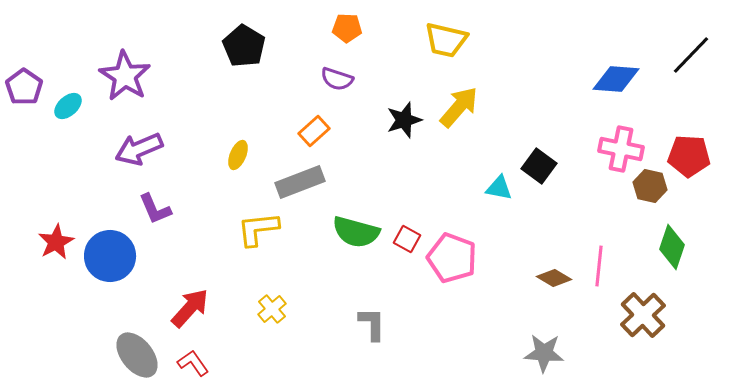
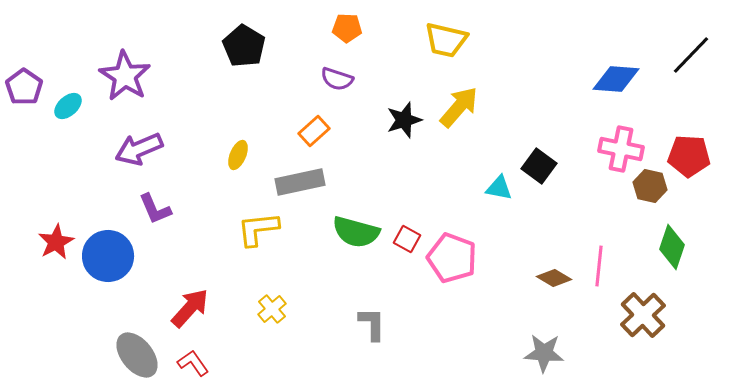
gray rectangle: rotated 9 degrees clockwise
blue circle: moved 2 px left
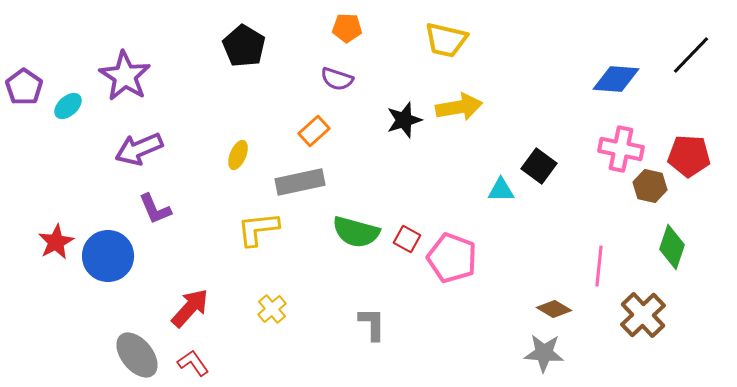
yellow arrow: rotated 39 degrees clockwise
cyan triangle: moved 2 px right, 2 px down; rotated 12 degrees counterclockwise
brown diamond: moved 31 px down
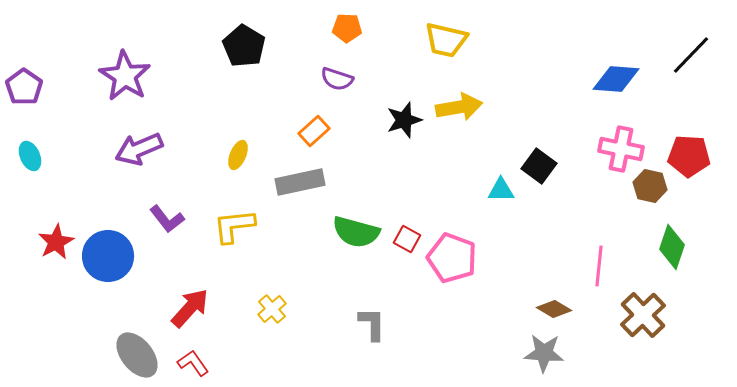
cyan ellipse: moved 38 px left, 50 px down; rotated 72 degrees counterclockwise
purple L-shape: moved 12 px right, 10 px down; rotated 15 degrees counterclockwise
yellow L-shape: moved 24 px left, 3 px up
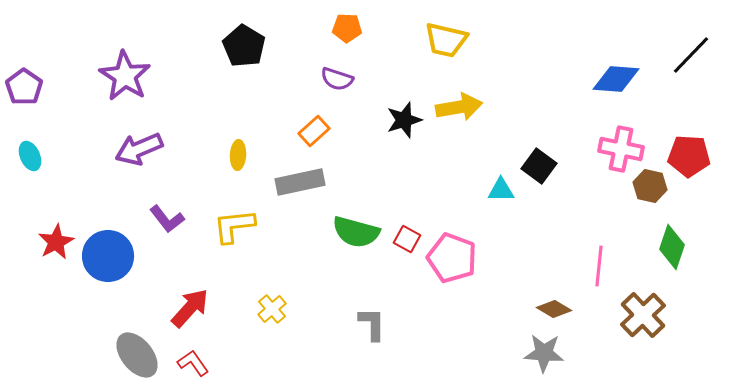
yellow ellipse: rotated 20 degrees counterclockwise
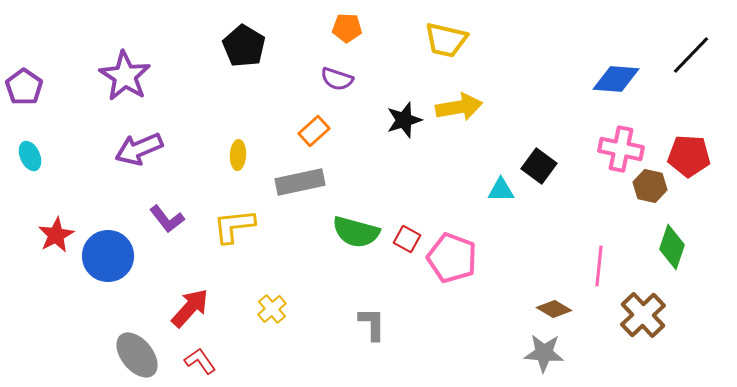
red star: moved 7 px up
red L-shape: moved 7 px right, 2 px up
